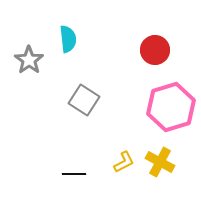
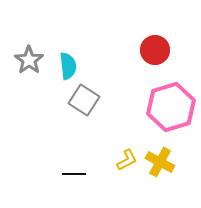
cyan semicircle: moved 27 px down
yellow L-shape: moved 3 px right, 2 px up
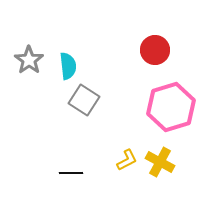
black line: moved 3 px left, 1 px up
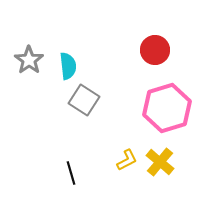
pink hexagon: moved 4 px left, 1 px down
yellow cross: rotated 12 degrees clockwise
black line: rotated 75 degrees clockwise
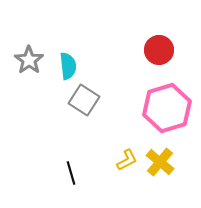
red circle: moved 4 px right
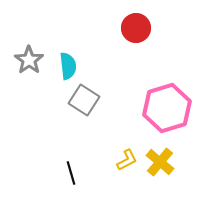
red circle: moved 23 px left, 22 px up
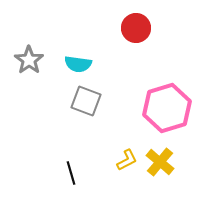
cyan semicircle: moved 10 px right, 2 px up; rotated 104 degrees clockwise
gray square: moved 2 px right, 1 px down; rotated 12 degrees counterclockwise
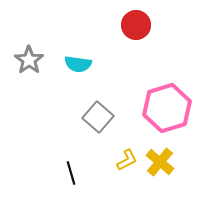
red circle: moved 3 px up
gray square: moved 12 px right, 16 px down; rotated 20 degrees clockwise
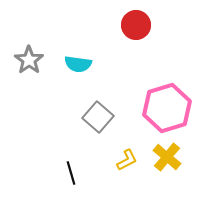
yellow cross: moved 7 px right, 5 px up
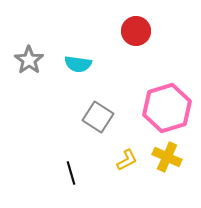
red circle: moved 6 px down
gray square: rotated 8 degrees counterclockwise
yellow cross: rotated 16 degrees counterclockwise
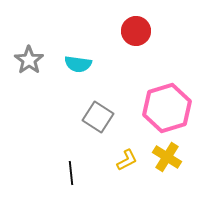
yellow cross: rotated 8 degrees clockwise
black line: rotated 10 degrees clockwise
